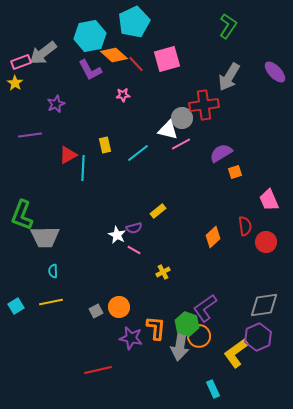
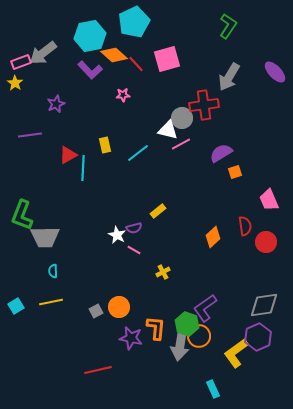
purple L-shape at (90, 70): rotated 15 degrees counterclockwise
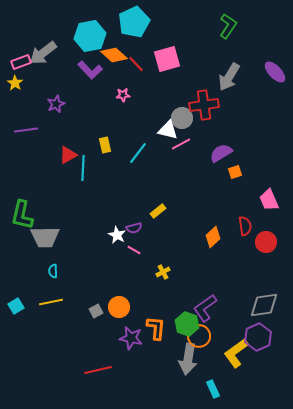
purple line at (30, 135): moved 4 px left, 5 px up
cyan line at (138, 153): rotated 15 degrees counterclockwise
green L-shape at (22, 215): rotated 8 degrees counterclockwise
gray arrow at (180, 345): moved 8 px right, 14 px down
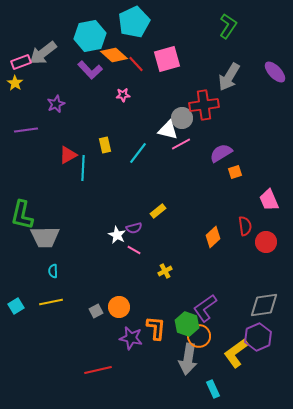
yellow cross at (163, 272): moved 2 px right, 1 px up
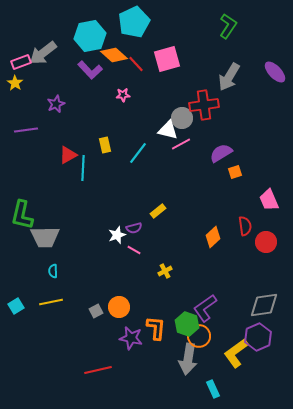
white star at (117, 235): rotated 24 degrees clockwise
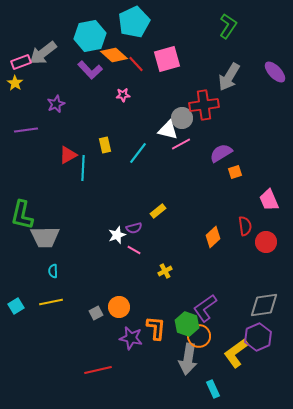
gray square at (96, 311): moved 2 px down
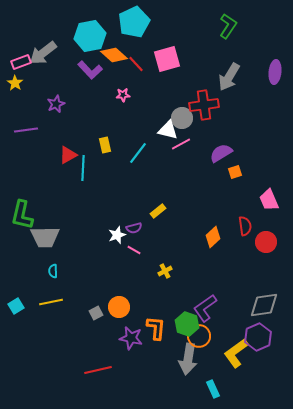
purple ellipse at (275, 72): rotated 50 degrees clockwise
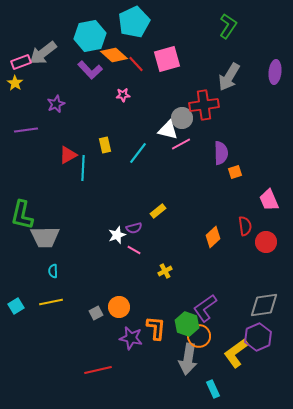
purple semicircle at (221, 153): rotated 120 degrees clockwise
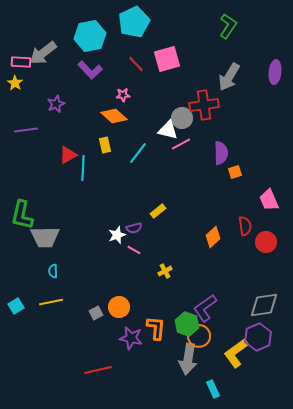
orange diamond at (114, 55): moved 61 px down
pink rectangle at (21, 62): rotated 24 degrees clockwise
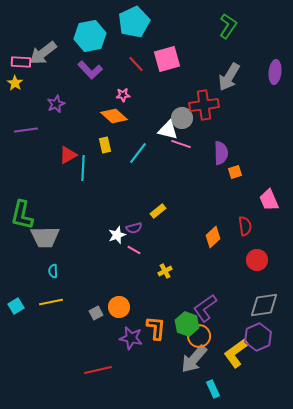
pink line at (181, 144): rotated 48 degrees clockwise
red circle at (266, 242): moved 9 px left, 18 px down
gray arrow at (188, 359): moved 6 px right; rotated 32 degrees clockwise
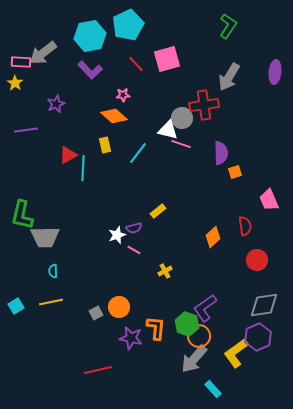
cyan pentagon at (134, 22): moved 6 px left, 3 px down
cyan rectangle at (213, 389): rotated 18 degrees counterclockwise
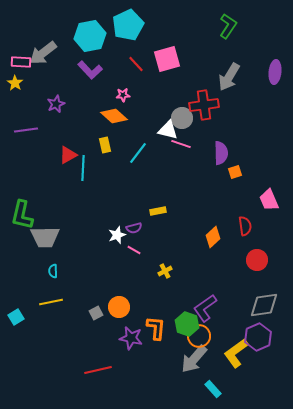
yellow rectangle at (158, 211): rotated 28 degrees clockwise
cyan square at (16, 306): moved 11 px down
